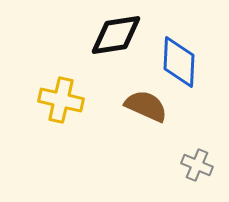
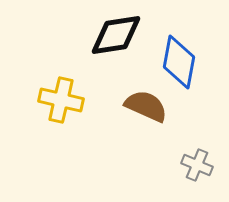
blue diamond: rotated 8 degrees clockwise
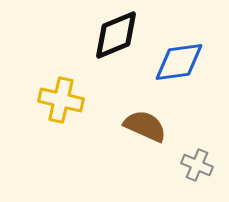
black diamond: rotated 14 degrees counterclockwise
blue diamond: rotated 72 degrees clockwise
brown semicircle: moved 1 px left, 20 px down
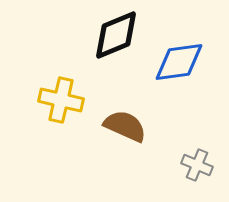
brown semicircle: moved 20 px left
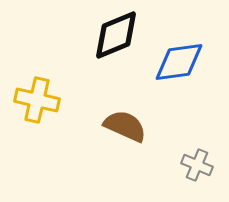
yellow cross: moved 24 px left
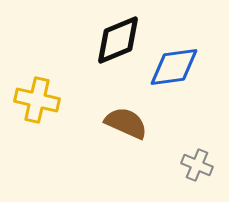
black diamond: moved 2 px right, 5 px down
blue diamond: moved 5 px left, 5 px down
brown semicircle: moved 1 px right, 3 px up
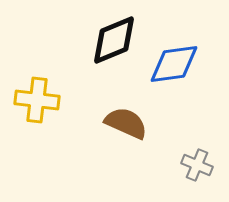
black diamond: moved 4 px left
blue diamond: moved 3 px up
yellow cross: rotated 6 degrees counterclockwise
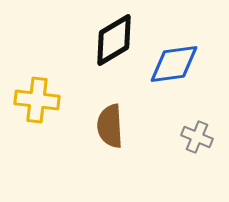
black diamond: rotated 8 degrees counterclockwise
brown semicircle: moved 16 px left, 3 px down; rotated 117 degrees counterclockwise
gray cross: moved 28 px up
